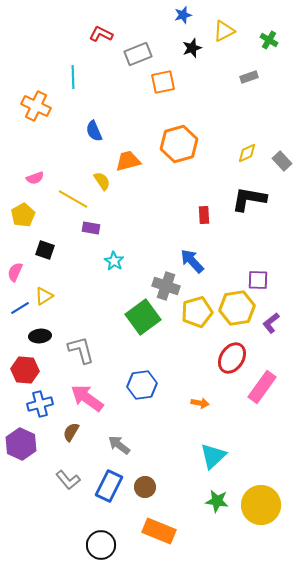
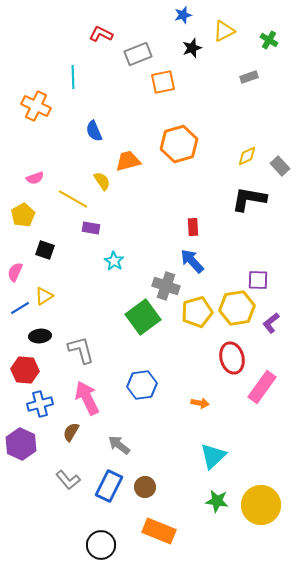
yellow diamond at (247, 153): moved 3 px down
gray rectangle at (282, 161): moved 2 px left, 5 px down
red rectangle at (204, 215): moved 11 px left, 12 px down
red ellipse at (232, 358): rotated 48 degrees counterclockwise
pink arrow at (87, 398): rotated 28 degrees clockwise
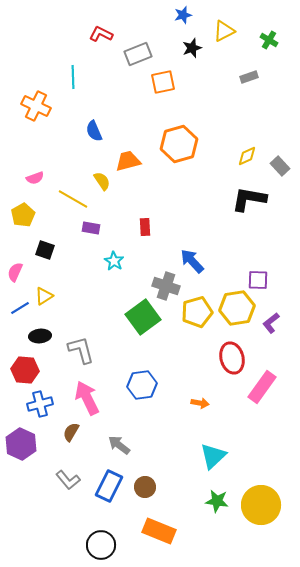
red rectangle at (193, 227): moved 48 px left
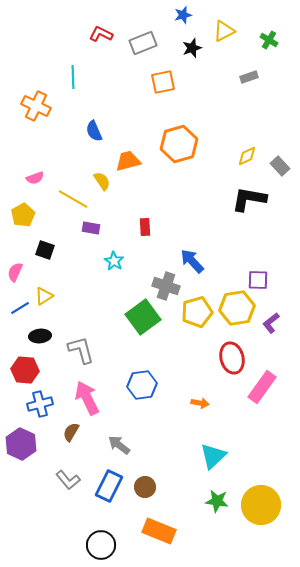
gray rectangle at (138, 54): moved 5 px right, 11 px up
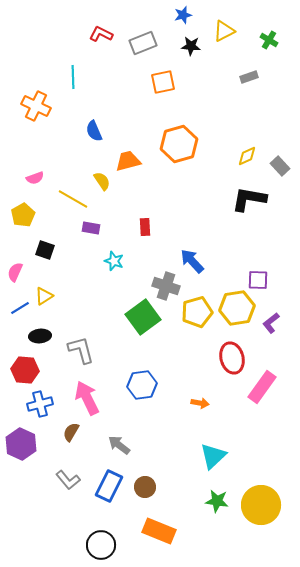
black star at (192, 48): moved 1 px left, 2 px up; rotated 24 degrees clockwise
cyan star at (114, 261): rotated 12 degrees counterclockwise
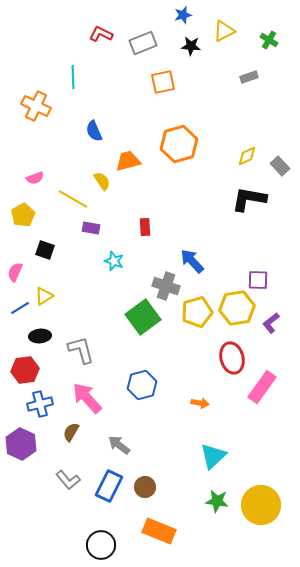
red hexagon at (25, 370): rotated 12 degrees counterclockwise
blue hexagon at (142, 385): rotated 8 degrees counterclockwise
pink arrow at (87, 398): rotated 16 degrees counterclockwise
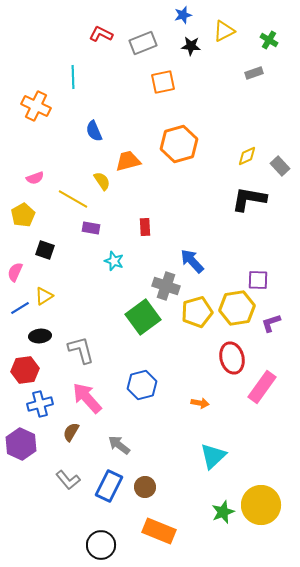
gray rectangle at (249, 77): moved 5 px right, 4 px up
purple L-shape at (271, 323): rotated 20 degrees clockwise
green star at (217, 501): moved 6 px right, 11 px down; rotated 30 degrees counterclockwise
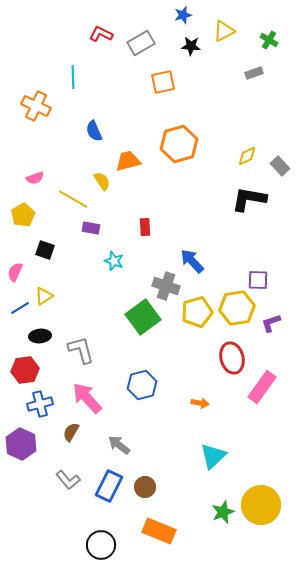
gray rectangle at (143, 43): moved 2 px left; rotated 8 degrees counterclockwise
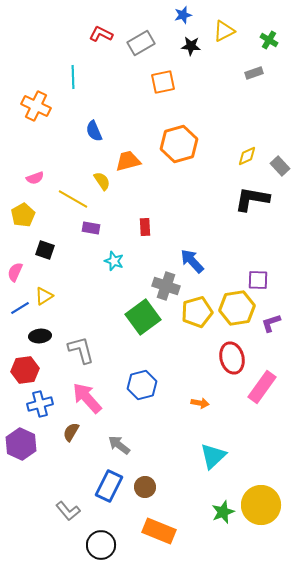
black L-shape at (249, 199): moved 3 px right
gray L-shape at (68, 480): moved 31 px down
